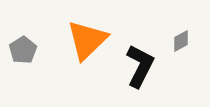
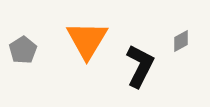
orange triangle: rotated 15 degrees counterclockwise
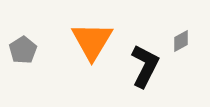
orange triangle: moved 5 px right, 1 px down
black L-shape: moved 5 px right
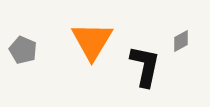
gray pentagon: rotated 16 degrees counterclockwise
black L-shape: rotated 15 degrees counterclockwise
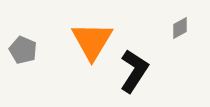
gray diamond: moved 1 px left, 13 px up
black L-shape: moved 11 px left, 5 px down; rotated 21 degrees clockwise
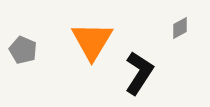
black L-shape: moved 5 px right, 2 px down
